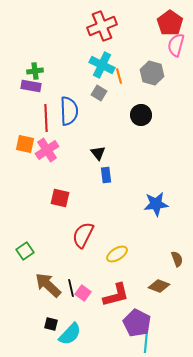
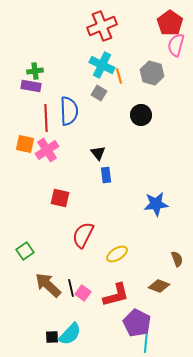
black square: moved 1 px right, 13 px down; rotated 16 degrees counterclockwise
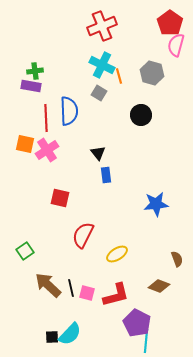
pink square: moved 4 px right; rotated 21 degrees counterclockwise
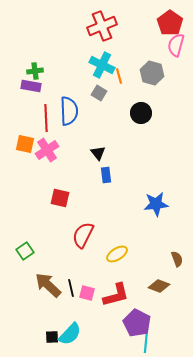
black circle: moved 2 px up
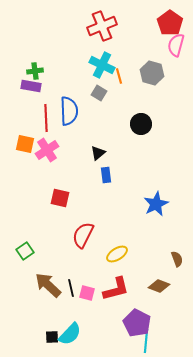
black circle: moved 11 px down
black triangle: rotated 28 degrees clockwise
blue star: rotated 20 degrees counterclockwise
red L-shape: moved 6 px up
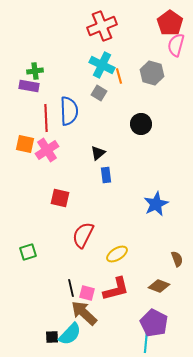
purple rectangle: moved 2 px left
green square: moved 3 px right, 1 px down; rotated 18 degrees clockwise
brown arrow: moved 36 px right, 28 px down
purple pentagon: moved 17 px right
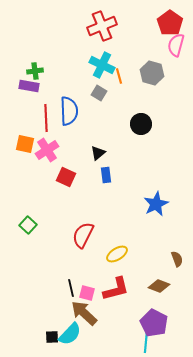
red square: moved 6 px right, 21 px up; rotated 12 degrees clockwise
green square: moved 27 px up; rotated 30 degrees counterclockwise
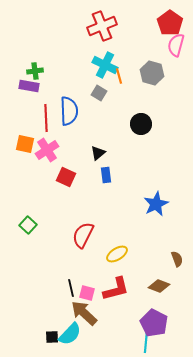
cyan cross: moved 3 px right
